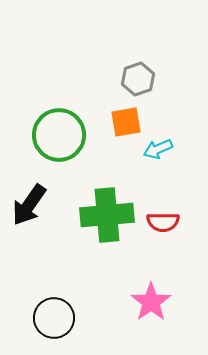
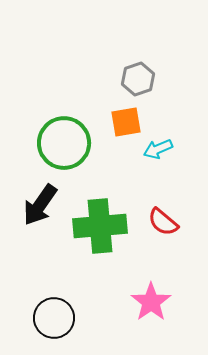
green circle: moved 5 px right, 8 px down
black arrow: moved 11 px right
green cross: moved 7 px left, 11 px down
red semicircle: rotated 40 degrees clockwise
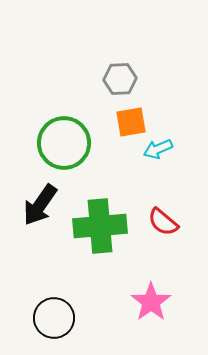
gray hexagon: moved 18 px left; rotated 16 degrees clockwise
orange square: moved 5 px right
